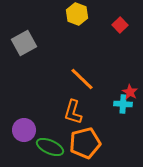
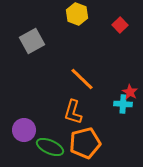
gray square: moved 8 px right, 2 px up
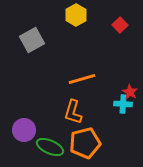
yellow hexagon: moved 1 px left, 1 px down; rotated 10 degrees clockwise
gray square: moved 1 px up
orange line: rotated 60 degrees counterclockwise
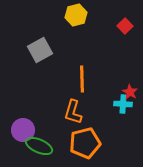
yellow hexagon: rotated 15 degrees clockwise
red square: moved 5 px right, 1 px down
gray square: moved 8 px right, 10 px down
orange line: rotated 76 degrees counterclockwise
purple circle: moved 1 px left
green ellipse: moved 11 px left, 1 px up
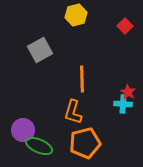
red star: moved 2 px left
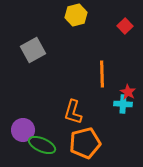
gray square: moved 7 px left
orange line: moved 20 px right, 5 px up
green ellipse: moved 3 px right, 1 px up
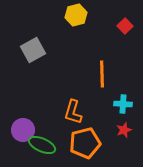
red star: moved 4 px left, 38 px down; rotated 21 degrees clockwise
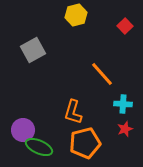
orange line: rotated 40 degrees counterclockwise
red star: moved 1 px right, 1 px up
green ellipse: moved 3 px left, 2 px down
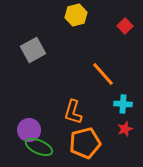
orange line: moved 1 px right
purple circle: moved 6 px right
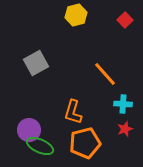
red square: moved 6 px up
gray square: moved 3 px right, 13 px down
orange line: moved 2 px right
green ellipse: moved 1 px right, 1 px up
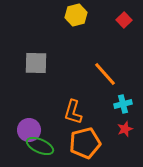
red square: moved 1 px left
gray square: rotated 30 degrees clockwise
cyan cross: rotated 18 degrees counterclockwise
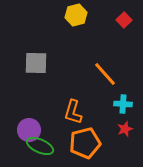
cyan cross: rotated 18 degrees clockwise
